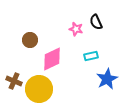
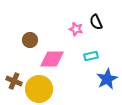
pink diamond: rotated 25 degrees clockwise
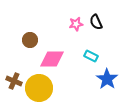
pink star: moved 5 px up; rotated 24 degrees counterclockwise
cyan rectangle: rotated 40 degrees clockwise
blue star: rotated 10 degrees counterclockwise
yellow circle: moved 1 px up
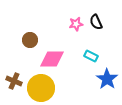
yellow circle: moved 2 px right
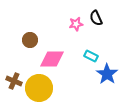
black semicircle: moved 4 px up
blue star: moved 5 px up
yellow circle: moved 2 px left
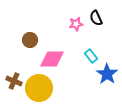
cyan rectangle: rotated 24 degrees clockwise
